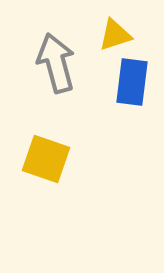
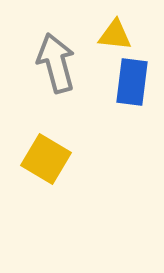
yellow triangle: rotated 24 degrees clockwise
yellow square: rotated 12 degrees clockwise
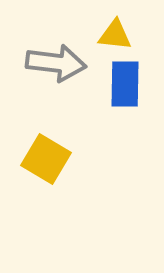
gray arrow: rotated 112 degrees clockwise
blue rectangle: moved 7 px left, 2 px down; rotated 6 degrees counterclockwise
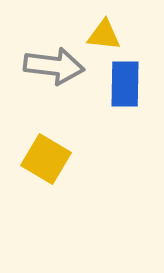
yellow triangle: moved 11 px left
gray arrow: moved 2 px left, 3 px down
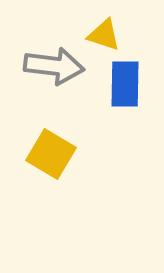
yellow triangle: rotated 12 degrees clockwise
yellow square: moved 5 px right, 5 px up
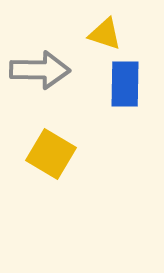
yellow triangle: moved 1 px right, 1 px up
gray arrow: moved 14 px left, 4 px down; rotated 6 degrees counterclockwise
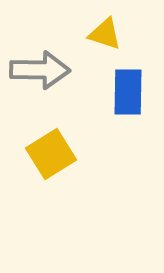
blue rectangle: moved 3 px right, 8 px down
yellow square: rotated 27 degrees clockwise
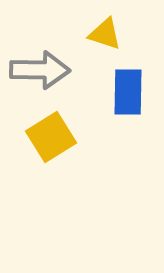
yellow square: moved 17 px up
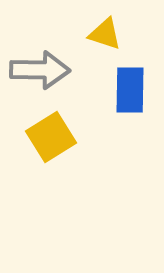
blue rectangle: moved 2 px right, 2 px up
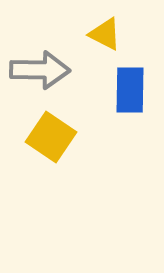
yellow triangle: rotated 9 degrees clockwise
yellow square: rotated 24 degrees counterclockwise
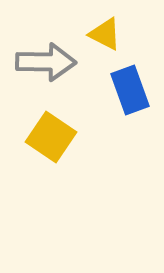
gray arrow: moved 6 px right, 8 px up
blue rectangle: rotated 21 degrees counterclockwise
